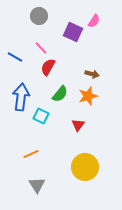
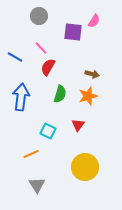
purple square: rotated 18 degrees counterclockwise
green semicircle: rotated 24 degrees counterclockwise
cyan square: moved 7 px right, 15 px down
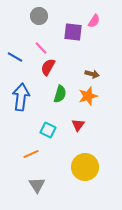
cyan square: moved 1 px up
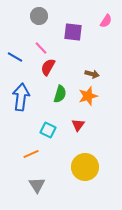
pink semicircle: moved 12 px right
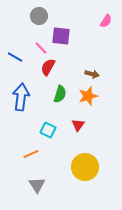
purple square: moved 12 px left, 4 px down
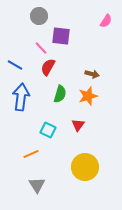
blue line: moved 8 px down
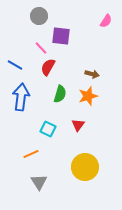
cyan square: moved 1 px up
gray triangle: moved 2 px right, 3 px up
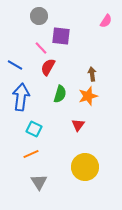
brown arrow: rotated 112 degrees counterclockwise
cyan square: moved 14 px left
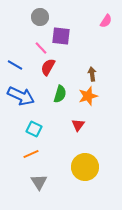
gray circle: moved 1 px right, 1 px down
blue arrow: moved 1 px up; rotated 108 degrees clockwise
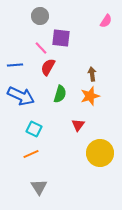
gray circle: moved 1 px up
purple square: moved 2 px down
blue line: rotated 35 degrees counterclockwise
orange star: moved 2 px right
yellow circle: moved 15 px right, 14 px up
gray triangle: moved 5 px down
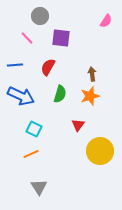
pink line: moved 14 px left, 10 px up
yellow circle: moved 2 px up
